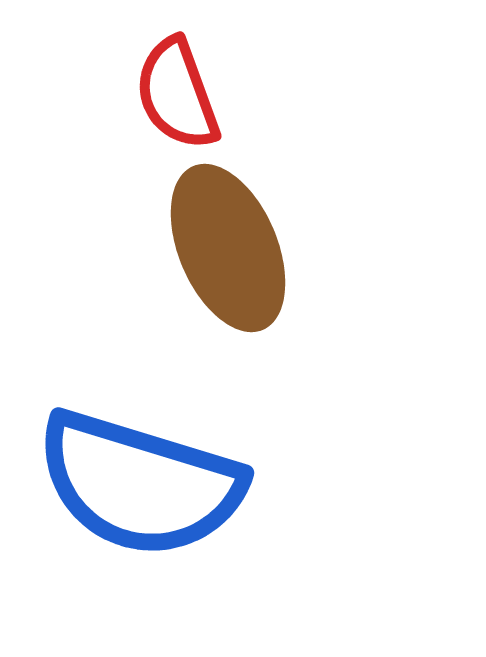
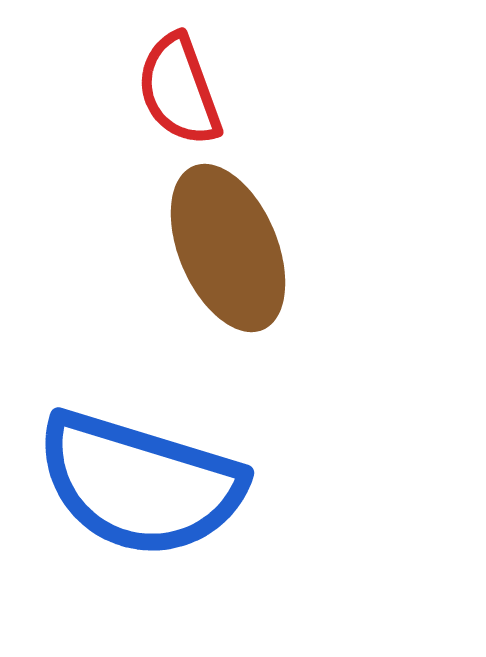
red semicircle: moved 2 px right, 4 px up
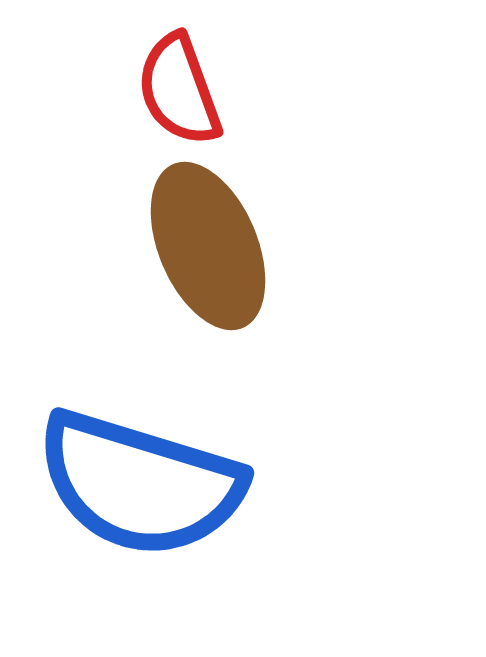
brown ellipse: moved 20 px left, 2 px up
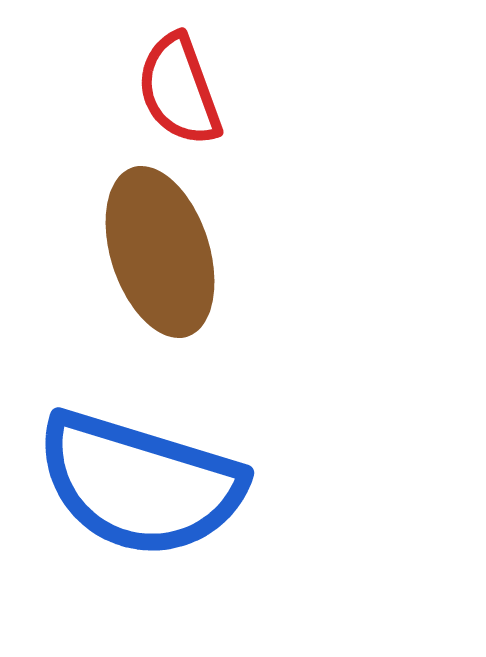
brown ellipse: moved 48 px left, 6 px down; rotated 5 degrees clockwise
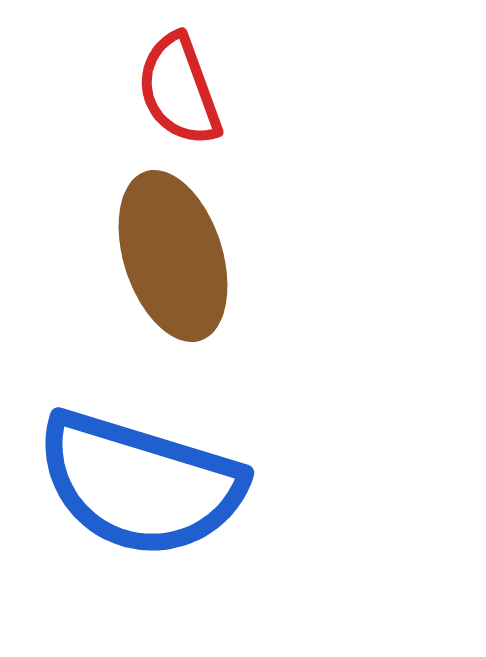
brown ellipse: moved 13 px right, 4 px down
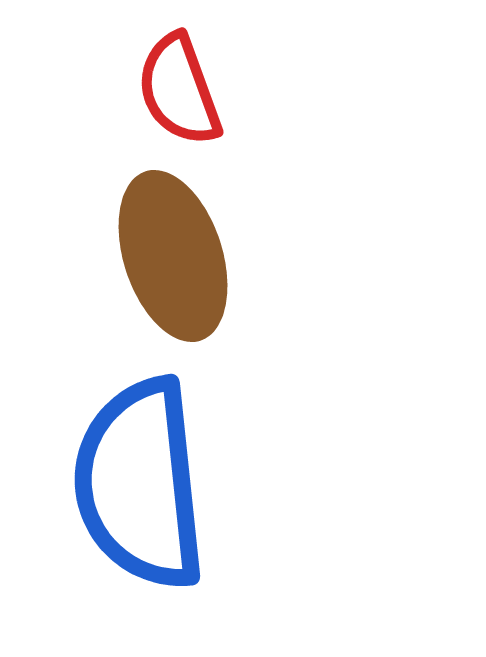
blue semicircle: rotated 67 degrees clockwise
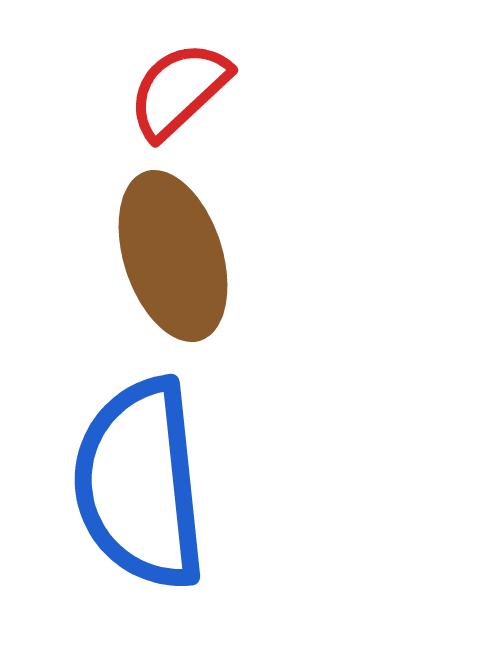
red semicircle: rotated 67 degrees clockwise
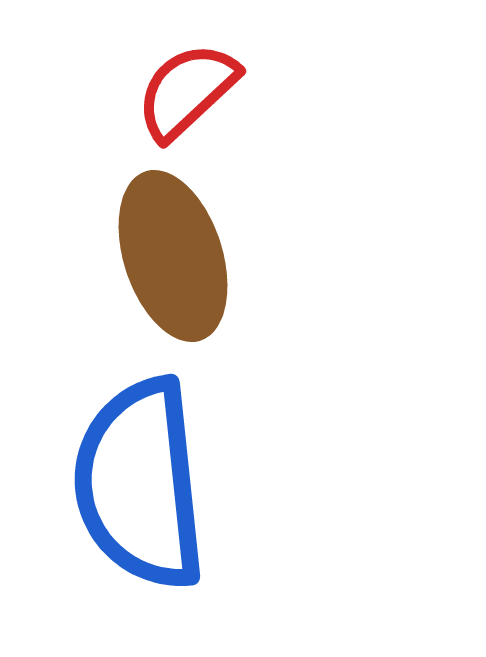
red semicircle: moved 8 px right, 1 px down
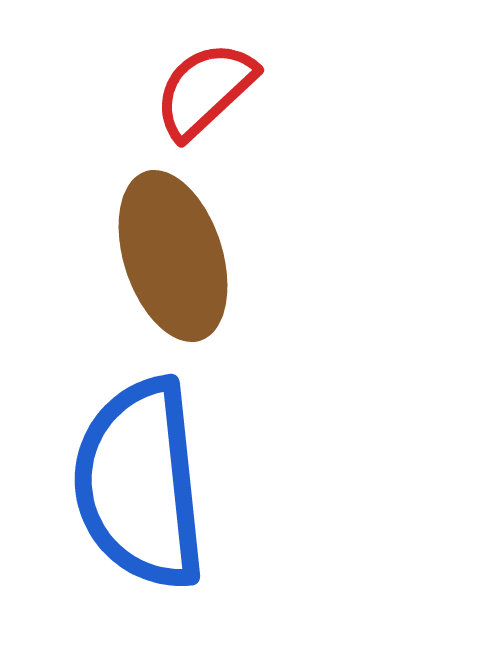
red semicircle: moved 18 px right, 1 px up
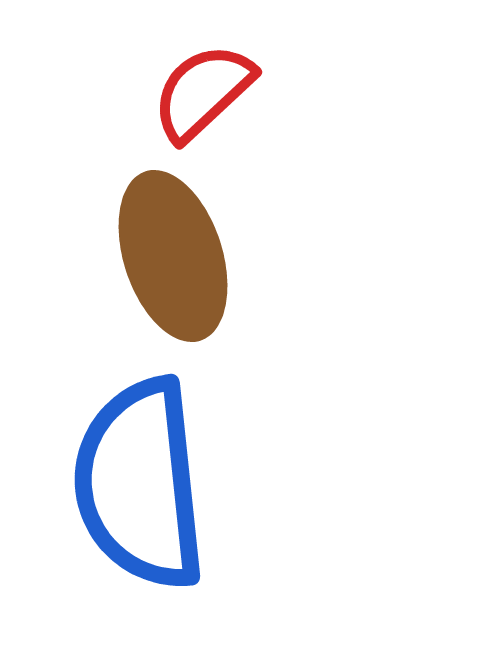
red semicircle: moved 2 px left, 2 px down
